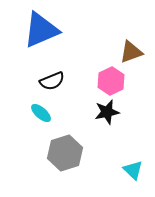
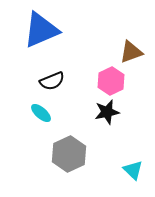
gray hexagon: moved 4 px right, 1 px down; rotated 8 degrees counterclockwise
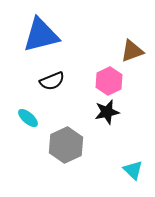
blue triangle: moved 5 px down; rotated 9 degrees clockwise
brown triangle: moved 1 px right, 1 px up
pink hexagon: moved 2 px left
cyan ellipse: moved 13 px left, 5 px down
gray hexagon: moved 3 px left, 9 px up
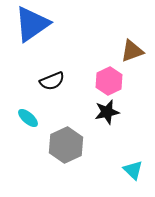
blue triangle: moved 9 px left, 11 px up; rotated 21 degrees counterclockwise
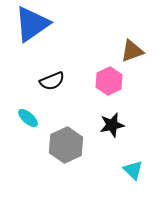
black star: moved 5 px right, 13 px down
